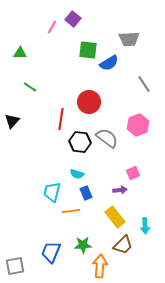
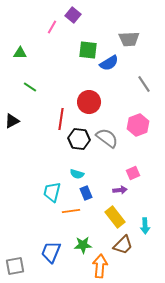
purple square: moved 4 px up
black triangle: rotated 21 degrees clockwise
black hexagon: moved 1 px left, 3 px up
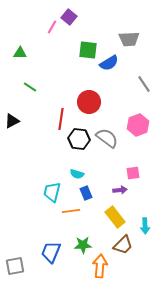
purple square: moved 4 px left, 2 px down
pink square: rotated 16 degrees clockwise
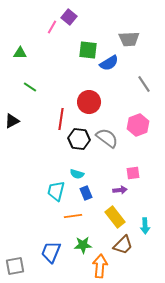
cyan trapezoid: moved 4 px right, 1 px up
orange line: moved 2 px right, 5 px down
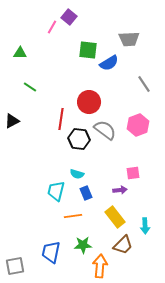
gray semicircle: moved 2 px left, 8 px up
blue trapezoid: rotated 10 degrees counterclockwise
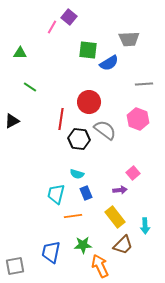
gray line: rotated 60 degrees counterclockwise
pink hexagon: moved 6 px up; rotated 20 degrees counterclockwise
pink square: rotated 32 degrees counterclockwise
cyan trapezoid: moved 3 px down
orange arrow: rotated 30 degrees counterclockwise
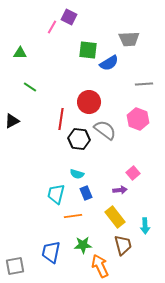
purple square: rotated 14 degrees counterclockwise
brown trapezoid: rotated 60 degrees counterclockwise
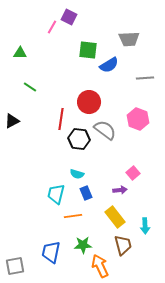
blue semicircle: moved 2 px down
gray line: moved 1 px right, 6 px up
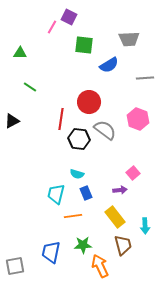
green square: moved 4 px left, 5 px up
